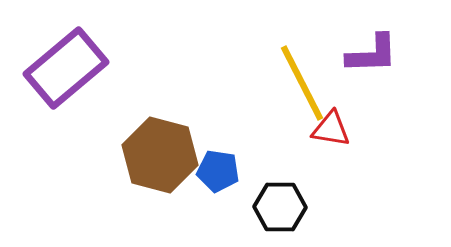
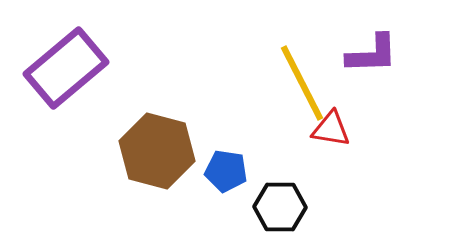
brown hexagon: moved 3 px left, 4 px up
blue pentagon: moved 8 px right
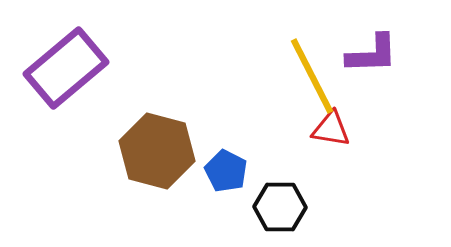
yellow line: moved 10 px right, 7 px up
blue pentagon: rotated 18 degrees clockwise
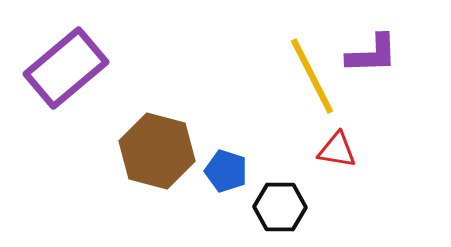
red triangle: moved 6 px right, 21 px down
blue pentagon: rotated 9 degrees counterclockwise
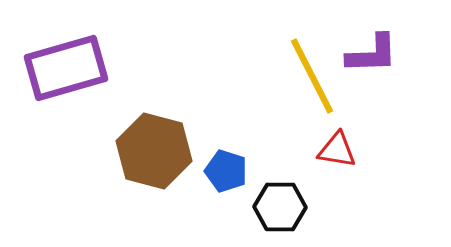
purple rectangle: rotated 24 degrees clockwise
brown hexagon: moved 3 px left
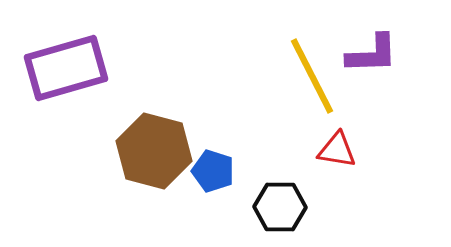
blue pentagon: moved 13 px left
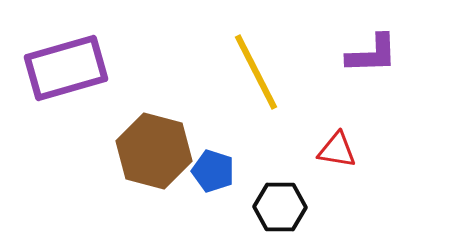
yellow line: moved 56 px left, 4 px up
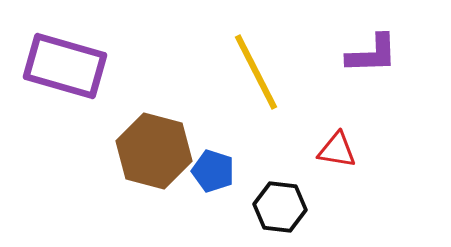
purple rectangle: moved 1 px left, 2 px up; rotated 32 degrees clockwise
black hexagon: rotated 6 degrees clockwise
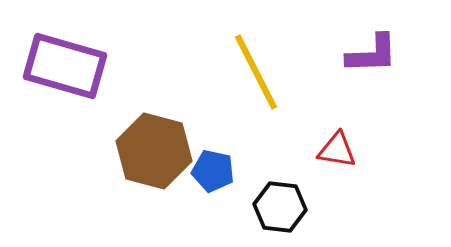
blue pentagon: rotated 6 degrees counterclockwise
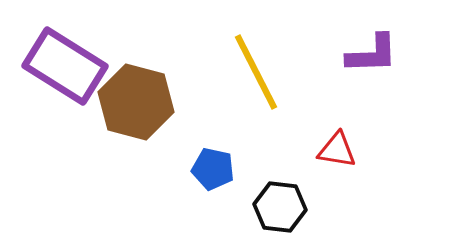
purple rectangle: rotated 16 degrees clockwise
brown hexagon: moved 18 px left, 49 px up
blue pentagon: moved 2 px up
